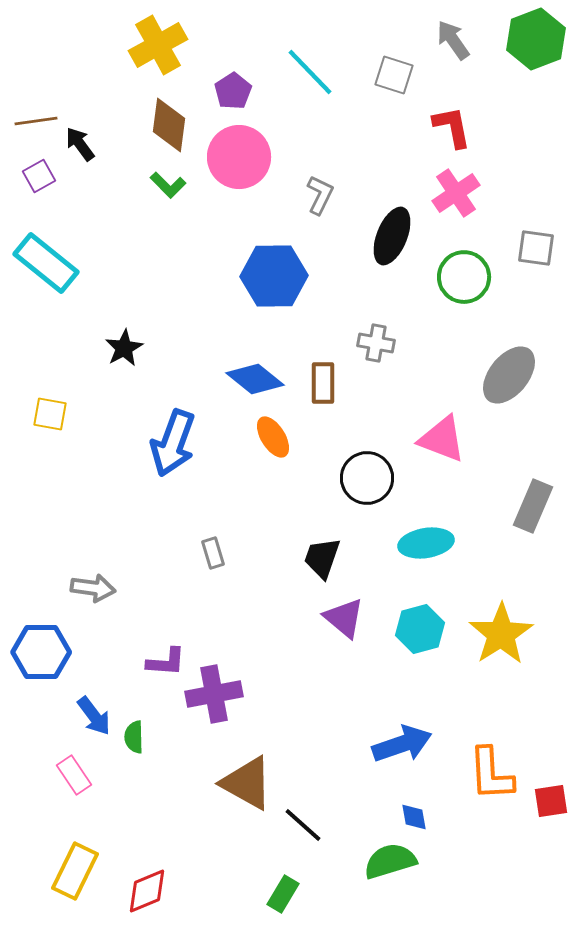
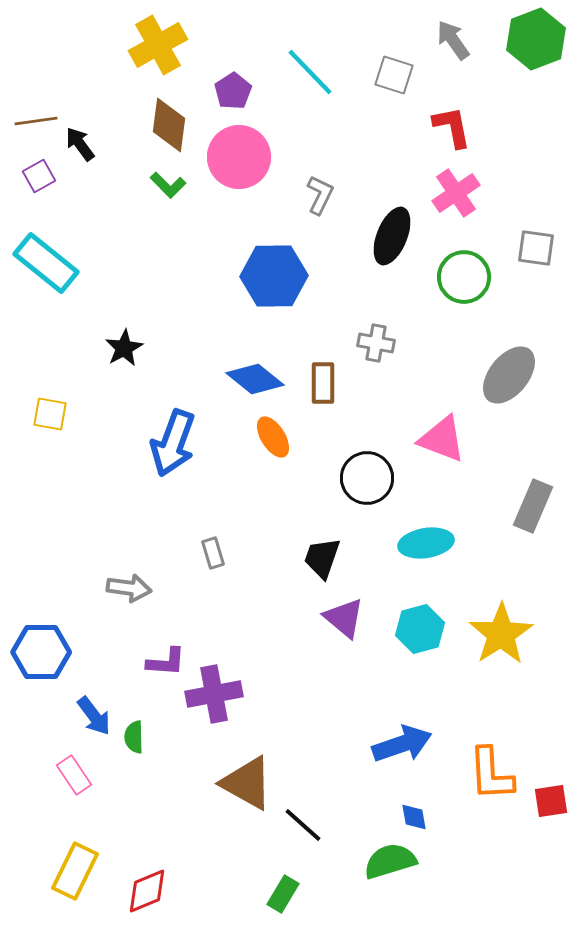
gray arrow at (93, 588): moved 36 px right
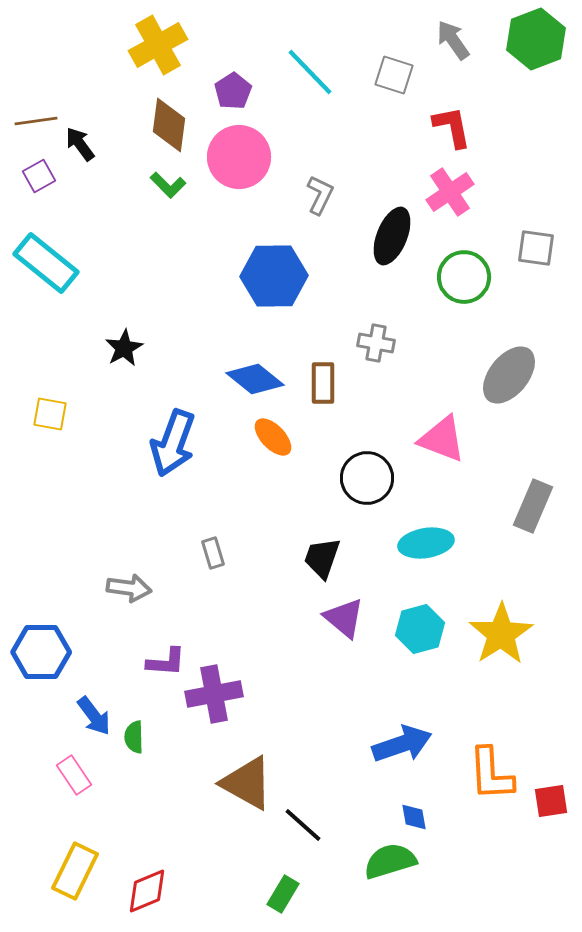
pink cross at (456, 193): moved 6 px left, 1 px up
orange ellipse at (273, 437): rotated 12 degrees counterclockwise
